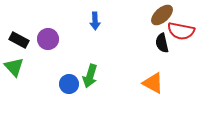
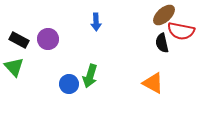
brown ellipse: moved 2 px right
blue arrow: moved 1 px right, 1 px down
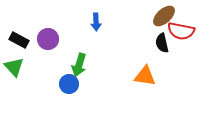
brown ellipse: moved 1 px down
green arrow: moved 11 px left, 11 px up
orange triangle: moved 8 px left, 7 px up; rotated 20 degrees counterclockwise
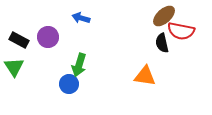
blue arrow: moved 15 px left, 4 px up; rotated 108 degrees clockwise
purple circle: moved 2 px up
green triangle: rotated 10 degrees clockwise
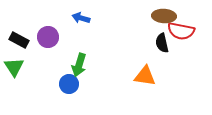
brown ellipse: rotated 45 degrees clockwise
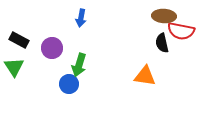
blue arrow: rotated 96 degrees counterclockwise
purple circle: moved 4 px right, 11 px down
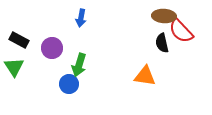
red semicircle: rotated 36 degrees clockwise
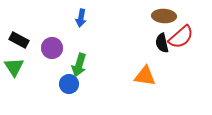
red semicircle: moved 6 px down; rotated 88 degrees counterclockwise
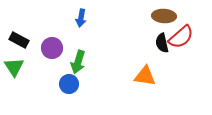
green arrow: moved 1 px left, 3 px up
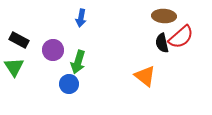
purple circle: moved 1 px right, 2 px down
orange triangle: rotated 30 degrees clockwise
